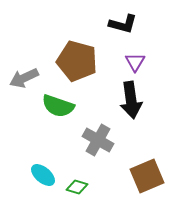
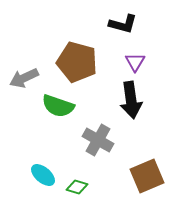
brown pentagon: moved 1 px down
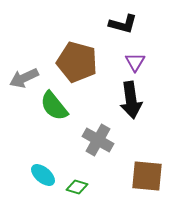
green semicircle: moved 4 px left; rotated 32 degrees clockwise
brown square: rotated 28 degrees clockwise
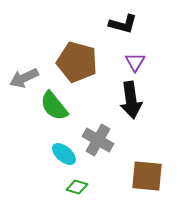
cyan ellipse: moved 21 px right, 21 px up
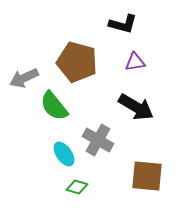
purple triangle: rotated 50 degrees clockwise
black arrow: moved 5 px right, 7 px down; rotated 51 degrees counterclockwise
cyan ellipse: rotated 15 degrees clockwise
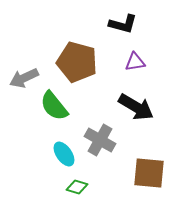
gray cross: moved 2 px right
brown square: moved 2 px right, 3 px up
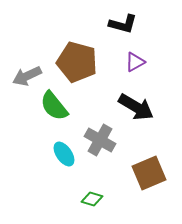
purple triangle: rotated 20 degrees counterclockwise
gray arrow: moved 3 px right, 2 px up
brown square: rotated 28 degrees counterclockwise
green diamond: moved 15 px right, 12 px down
